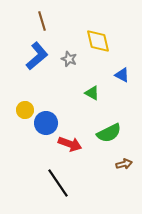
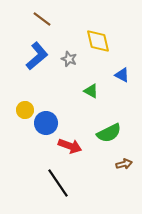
brown line: moved 2 px up; rotated 36 degrees counterclockwise
green triangle: moved 1 px left, 2 px up
red arrow: moved 2 px down
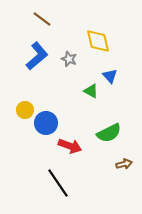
blue triangle: moved 12 px left, 1 px down; rotated 21 degrees clockwise
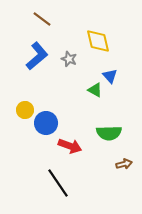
green triangle: moved 4 px right, 1 px up
green semicircle: rotated 25 degrees clockwise
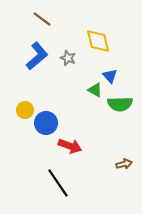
gray star: moved 1 px left, 1 px up
green semicircle: moved 11 px right, 29 px up
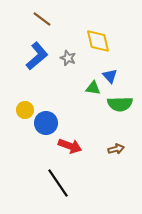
green triangle: moved 2 px left, 2 px up; rotated 21 degrees counterclockwise
brown arrow: moved 8 px left, 15 px up
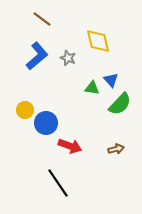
blue triangle: moved 1 px right, 4 px down
green triangle: moved 1 px left
green semicircle: rotated 45 degrees counterclockwise
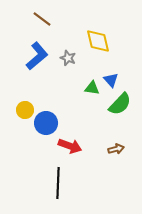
black line: rotated 36 degrees clockwise
